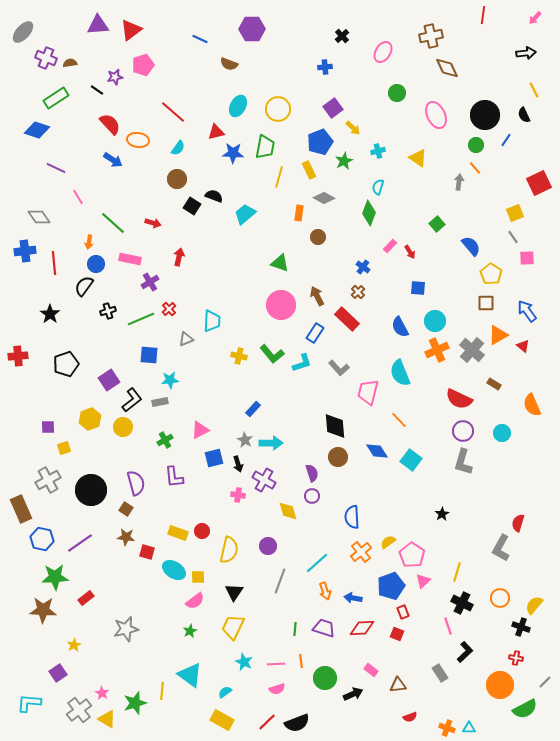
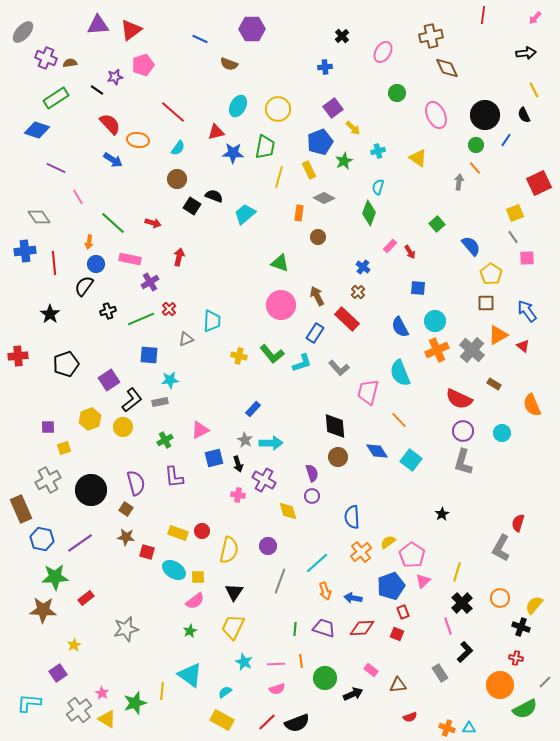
black cross at (462, 603): rotated 20 degrees clockwise
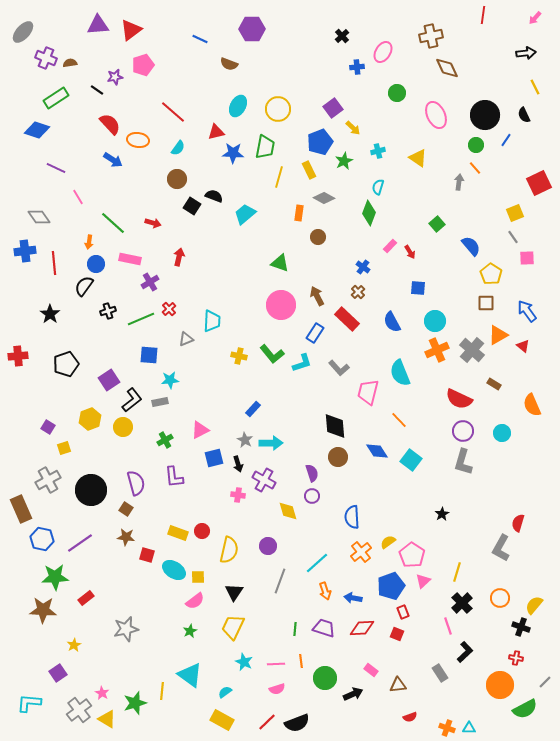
blue cross at (325, 67): moved 32 px right
yellow line at (534, 90): moved 1 px right, 3 px up
blue semicircle at (400, 327): moved 8 px left, 5 px up
purple square at (48, 427): rotated 32 degrees clockwise
red square at (147, 552): moved 3 px down
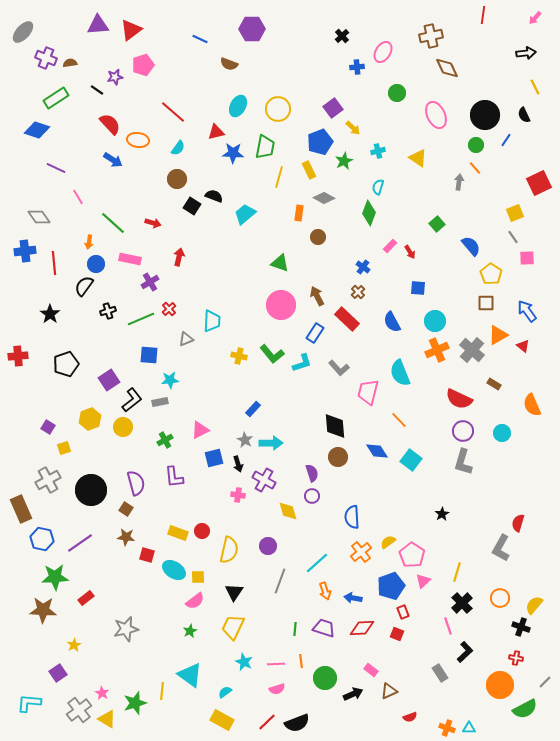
brown triangle at (398, 685): moved 9 px left, 6 px down; rotated 18 degrees counterclockwise
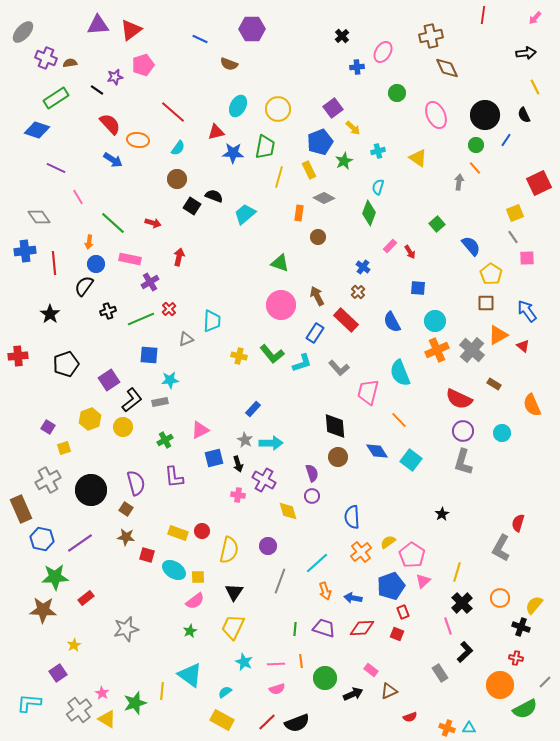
red rectangle at (347, 319): moved 1 px left, 1 px down
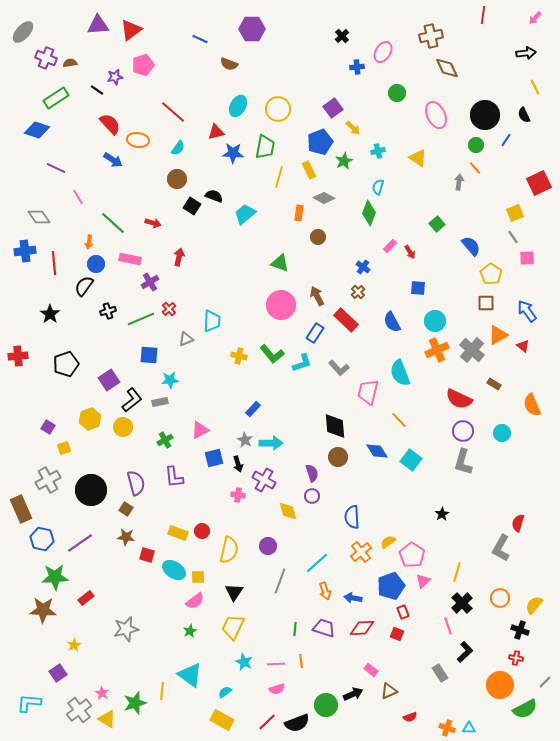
black cross at (521, 627): moved 1 px left, 3 px down
green circle at (325, 678): moved 1 px right, 27 px down
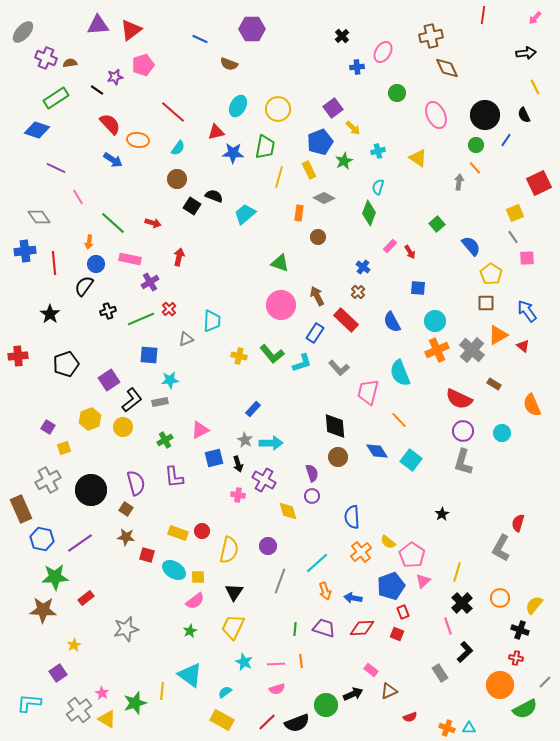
yellow semicircle at (388, 542): rotated 105 degrees counterclockwise
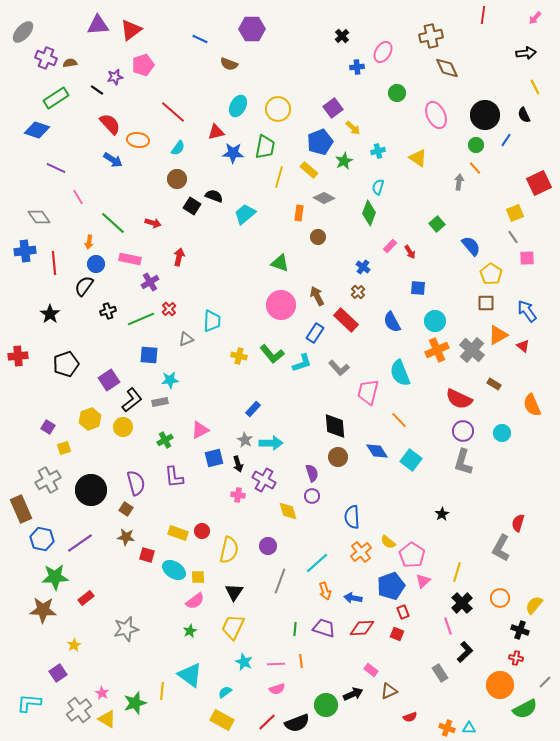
yellow rectangle at (309, 170): rotated 24 degrees counterclockwise
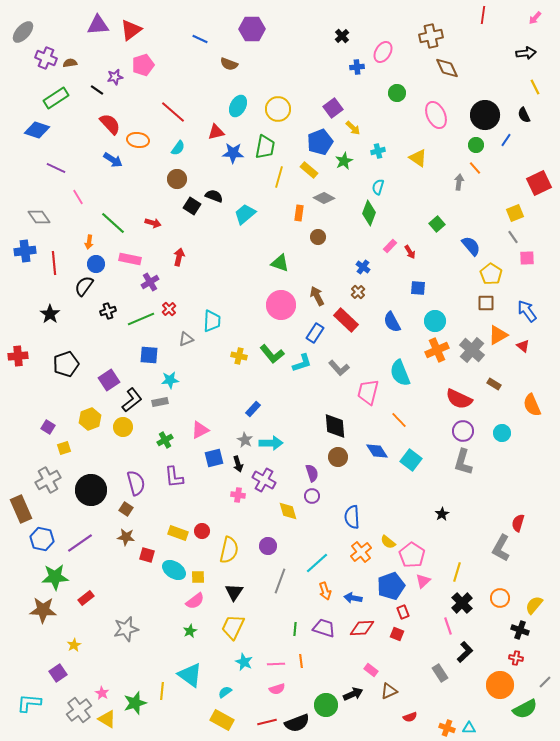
red line at (267, 722): rotated 30 degrees clockwise
